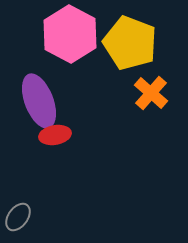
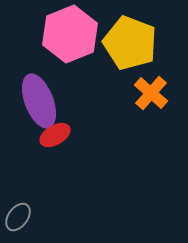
pink hexagon: rotated 10 degrees clockwise
red ellipse: rotated 20 degrees counterclockwise
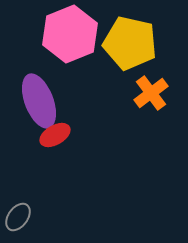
yellow pentagon: rotated 8 degrees counterclockwise
orange cross: rotated 12 degrees clockwise
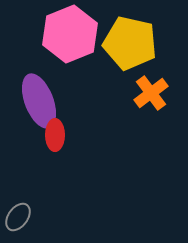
red ellipse: rotated 60 degrees counterclockwise
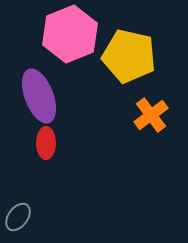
yellow pentagon: moved 1 px left, 13 px down
orange cross: moved 22 px down
purple ellipse: moved 5 px up
red ellipse: moved 9 px left, 8 px down
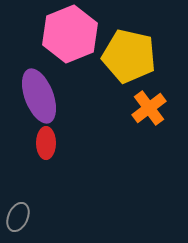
orange cross: moved 2 px left, 7 px up
gray ellipse: rotated 12 degrees counterclockwise
